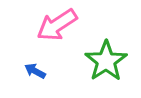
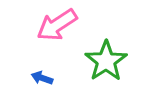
blue arrow: moved 7 px right, 7 px down; rotated 10 degrees counterclockwise
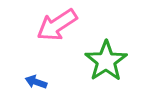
blue arrow: moved 6 px left, 4 px down
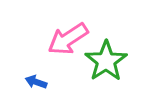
pink arrow: moved 11 px right, 14 px down
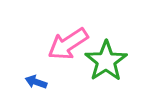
pink arrow: moved 5 px down
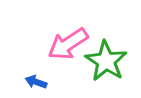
green star: rotated 6 degrees counterclockwise
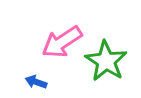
pink arrow: moved 6 px left, 2 px up
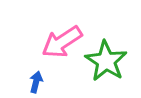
blue arrow: rotated 85 degrees clockwise
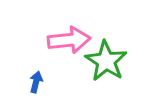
pink arrow: moved 7 px right, 2 px up; rotated 153 degrees counterclockwise
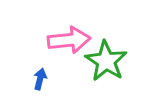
blue arrow: moved 4 px right, 3 px up
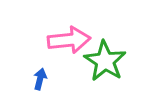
green star: moved 1 px left
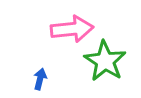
pink arrow: moved 3 px right, 11 px up
